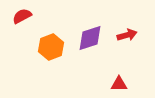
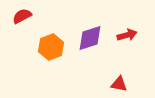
red triangle: rotated 12 degrees clockwise
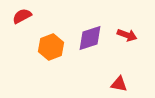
red arrow: rotated 36 degrees clockwise
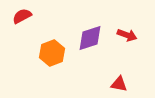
orange hexagon: moved 1 px right, 6 px down
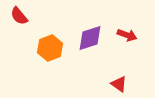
red semicircle: moved 3 px left; rotated 102 degrees counterclockwise
orange hexagon: moved 2 px left, 5 px up
red triangle: rotated 24 degrees clockwise
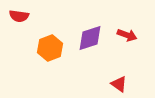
red semicircle: rotated 42 degrees counterclockwise
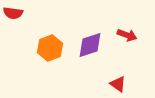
red semicircle: moved 6 px left, 3 px up
purple diamond: moved 7 px down
red triangle: moved 1 px left
